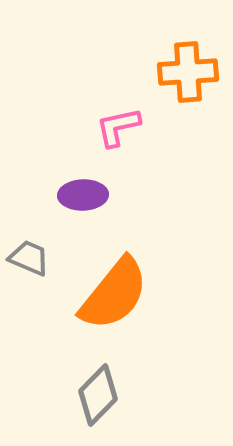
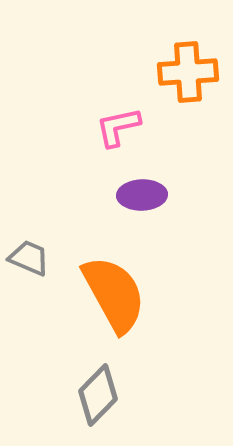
purple ellipse: moved 59 px right
orange semicircle: rotated 68 degrees counterclockwise
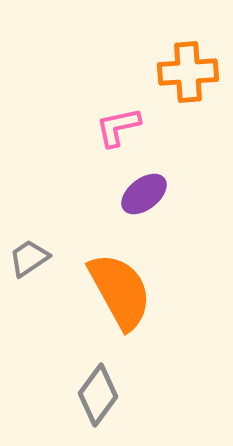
purple ellipse: moved 2 px right, 1 px up; rotated 36 degrees counterclockwise
gray trapezoid: rotated 57 degrees counterclockwise
orange semicircle: moved 6 px right, 3 px up
gray diamond: rotated 8 degrees counterclockwise
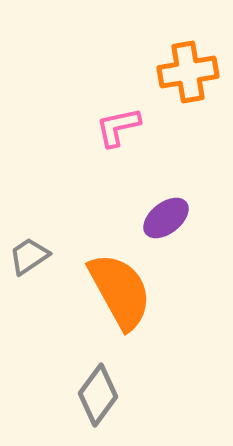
orange cross: rotated 6 degrees counterclockwise
purple ellipse: moved 22 px right, 24 px down
gray trapezoid: moved 2 px up
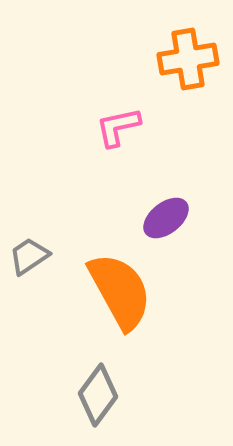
orange cross: moved 13 px up
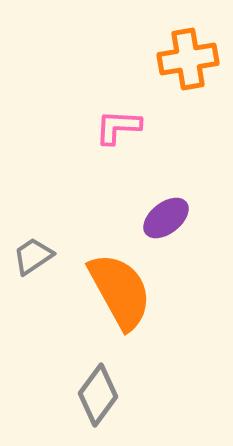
pink L-shape: rotated 15 degrees clockwise
gray trapezoid: moved 4 px right
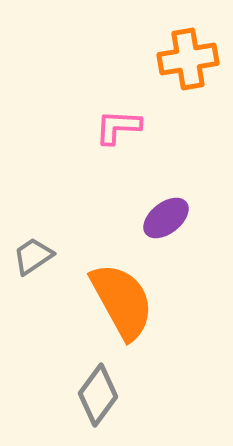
orange semicircle: moved 2 px right, 10 px down
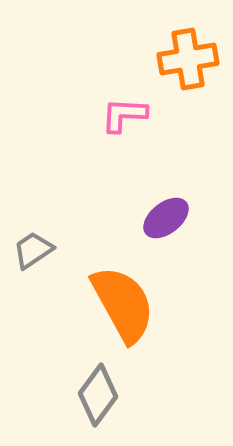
pink L-shape: moved 6 px right, 12 px up
gray trapezoid: moved 6 px up
orange semicircle: moved 1 px right, 3 px down
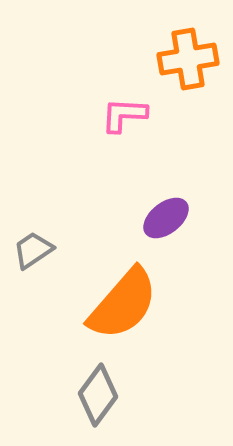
orange semicircle: rotated 70 degrees clockwise
